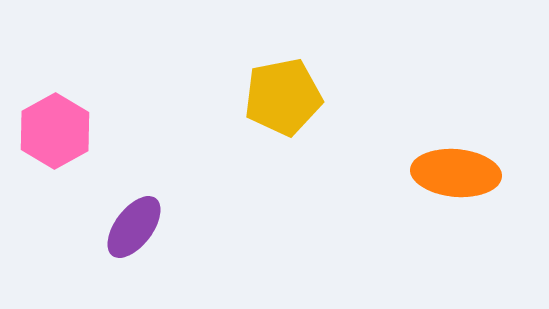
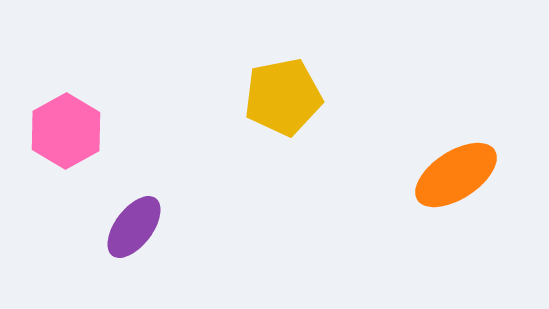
pink hexagon: moved 11 px right
orange ellipse: moved 2 px down; rotated 38 degrees counterclockwise
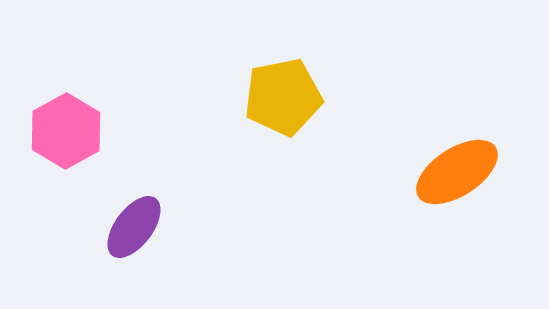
orange ellipse: moved 1 px right, 3 px up
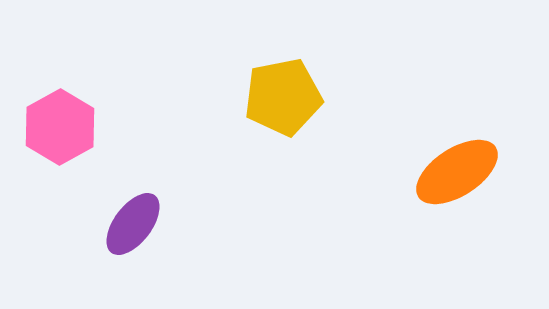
pink hexagon: moved 6 px left, 4 px up
purple ellipse: moved 1 px left, 3 px up
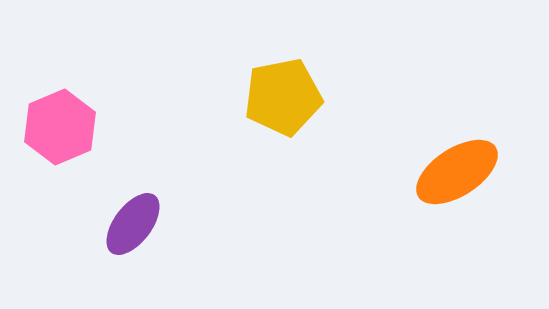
pink hexagon: rotated 6 degrees clockwise
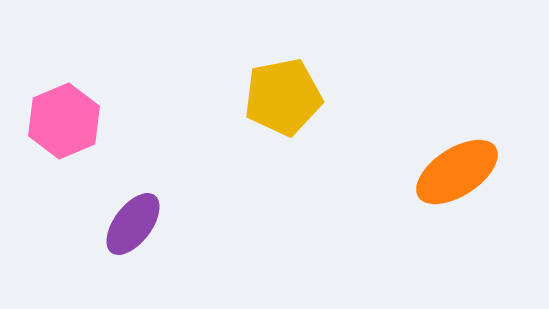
pink hexagon: moved 4 px right, 6 px up
